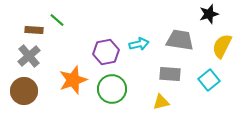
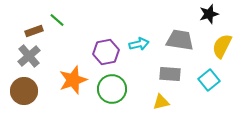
brown rectangle: moved 1 px down; rotated 24 degrees counterclockwise
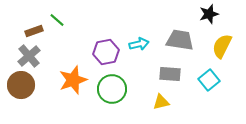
brown circle: moved 3 px left, 6 px up
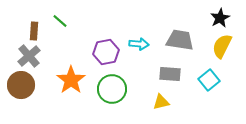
black star: moved 11 px right, 4 px down; rotated 12 degrees counterclockwise
green line: moved 3 px right, 1 px down
brown rectangle: rotated 66 degrees counterclockwise
cyan arrow: rotated 18 degrees clockwise
orange star: moved 2 px left; rotated 16 degrees counterclockwise
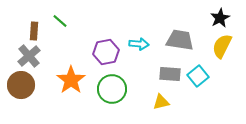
cyan square: moved 11 px left, 4 px up
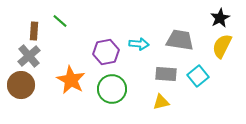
gray rectangle: moved 4 px left
orange star: rotated 8 degrees counterclockwise
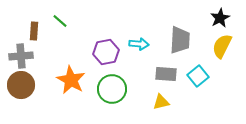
gray trapezoid: rotated 84 degrees clockwise
gray cross: moved 8 px left; rotated 35 degrees clockwise
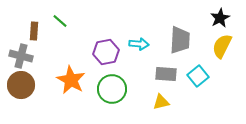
gray cross: rotated 20 degrees clockwise
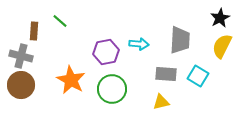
cyan square: rotated 20 degrees counterclockwise
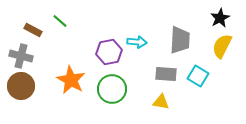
brown rectangle: moved 1 px left, 1 px up; rotated 66 degrees counterclockwise
cyan arrow: moved 2 px left, 2 px up
purple hexagon: moved 3 px right
brown circle: moved 1 px down
yellow triangle: rotated 24 degrees clockwise
